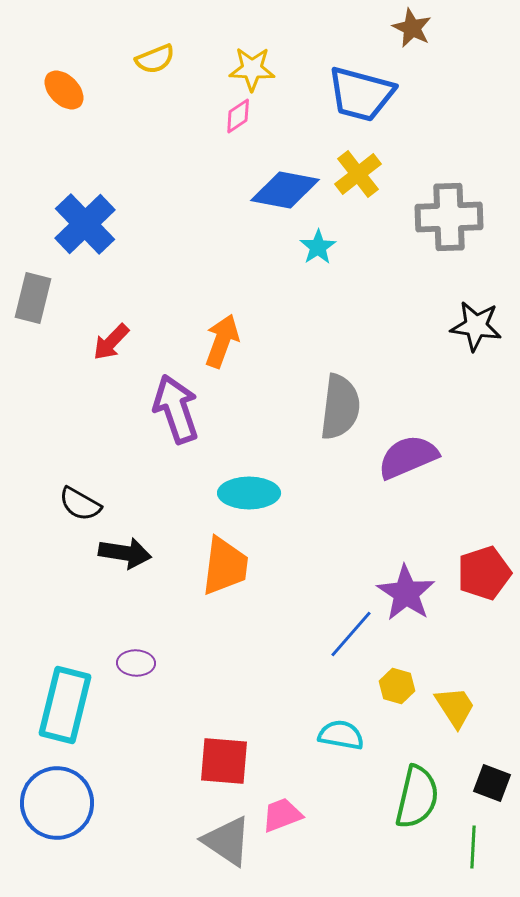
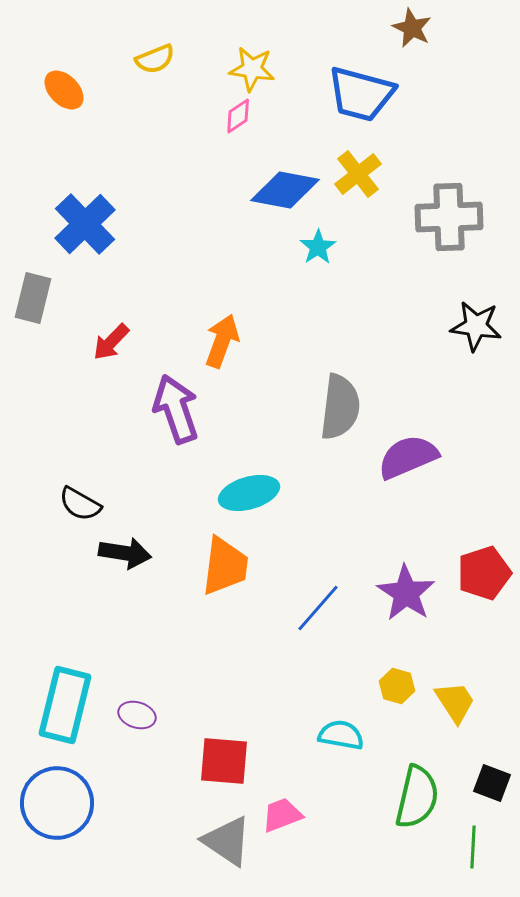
yellow star: rotated 6 degrees clockwise
cyan ellipse: rotated 16 degrees counterclockwise
blue line: moved 33 px left, 26 px up
purple ellipse: moved 1 px right, 52 px down; rotated 15 degrees clockwise
yellow trapezoid: moved 5 px up
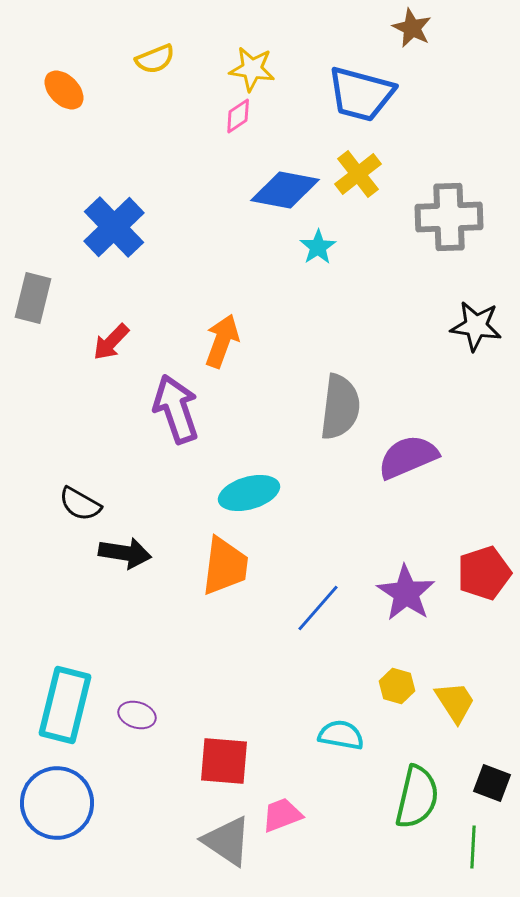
blue cross: moved 29 px right, 3 px down
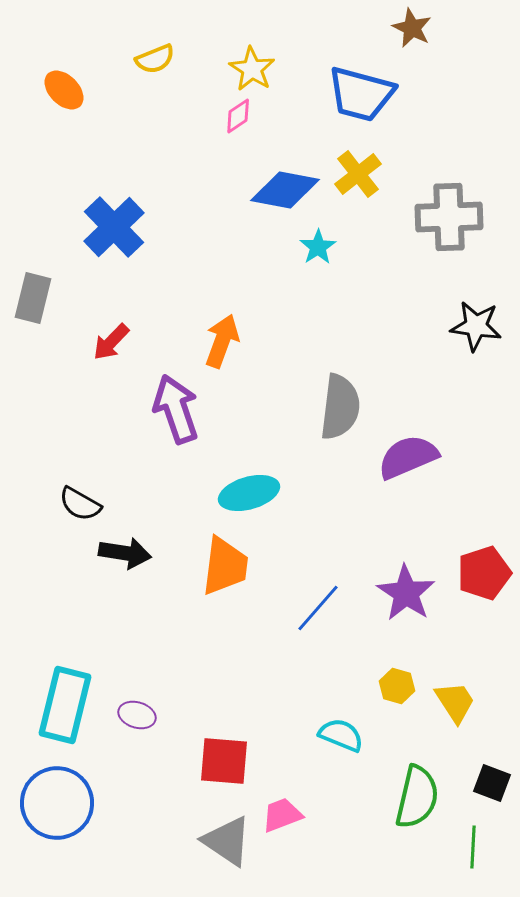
yellow star: rotated 24 degrees clockwise
cyan semicircle: rotated 12 degrees clockwise
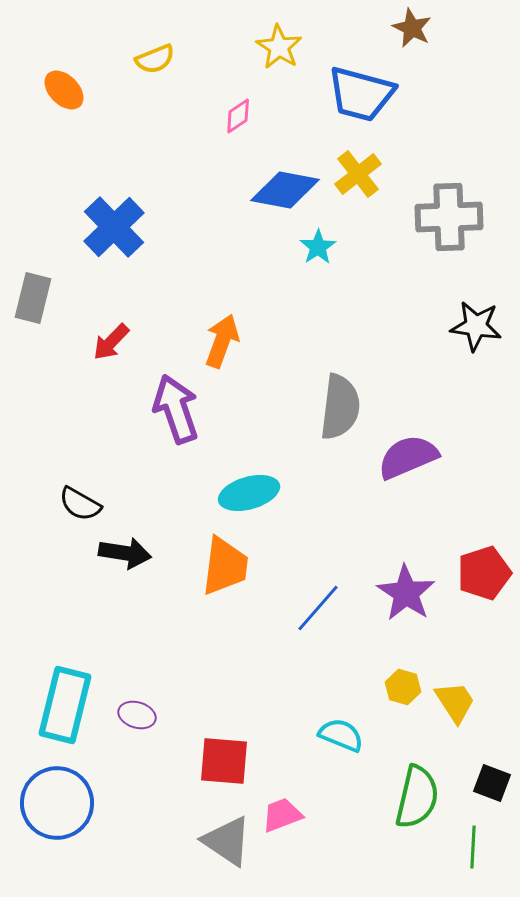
yellow star: moved 27 px right, 22 px up
yellow hexagon: moved 6 px right, 1 px down
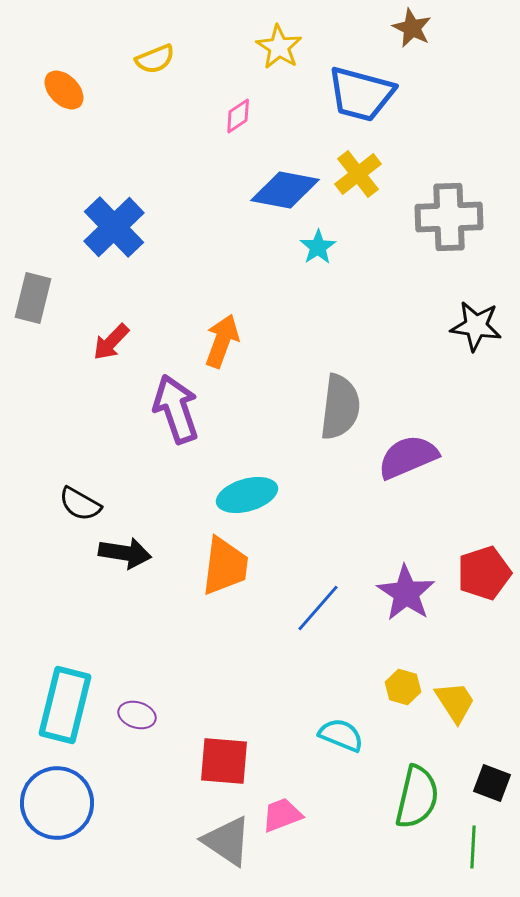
cyan ellipse: moved 2 px left, 2 px down
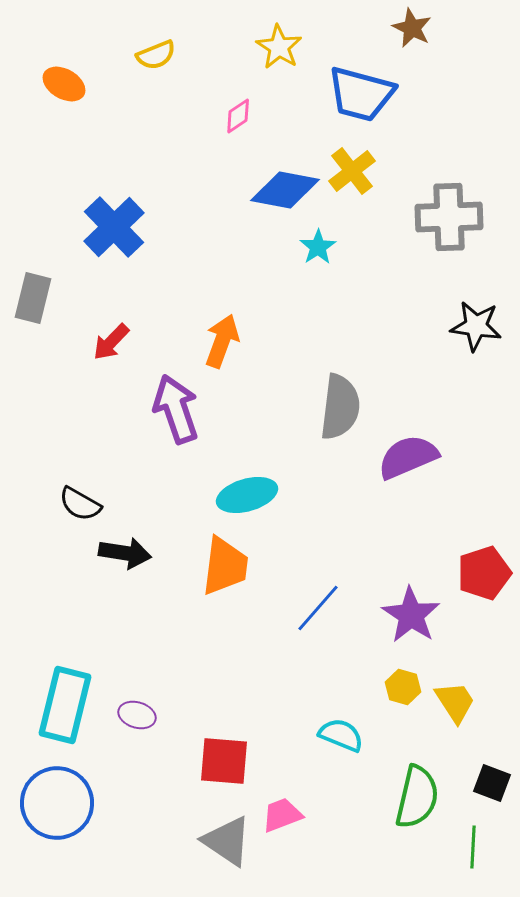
yellow semicircle: moved 1 px right, 4 px up
orange ellipse: moved 6 px up; rotated 15 degrees counterclockwise
yellow cross: moved 6 px left, 3 px up
purple star: moved 5 px right, 22 px down
